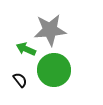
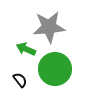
gray star: moved 1 px left, 3 px up
green circle: moved 1 px right, 1 px up
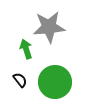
green arrow: rotated 48 degrees clockwise
green circle: moved 13 px down
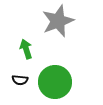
gray star: moved 9 px right, 6 px up; rotated 16 degrees counterclockwise
black semicircle: rotated 133 degrees clockwise
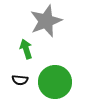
gray star: moved 12 px left
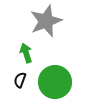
green arrow: moved 4 px down
black semicircle: rotated 105 degrees clockwise
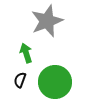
gray star: moved 1 px right
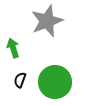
green arrow: moved 13 px left, 5 px up
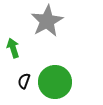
gray star: rotated 8 degrees counterclockwise
black semicircle: moved 4 px right, 1 px down
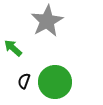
green arrow: rotated 30 degrees counterclockwise
